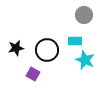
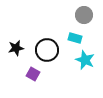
cyan rectangle: moved 3 px up; rotated 16 degrees clockwise
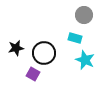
black circle: moved 3 px left, 3 px down
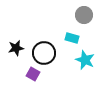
cyan rectangle: moved 3 px left
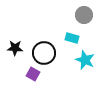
black star: moved 1 px left; rotated 14 degrees clockwise
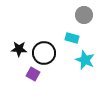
black star: moved 4 px right, 1 px down
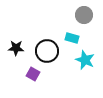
black star: moved 3 px left, 1 px up
black circle: moved 3 px right, 2 px up
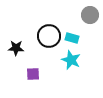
gray circle: moved 6 px right
black circle: moved 2 px right, 15 px up
cyan star: moved 14 px left
purple square: rotated 32 degrees counterclockwise
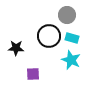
gray circle: moved 23 px left
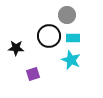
cyan rectangle: moved 1 px right; rotated 16 degrees counterclockwise
purple square: rotated 16 degrees counterclockwise
